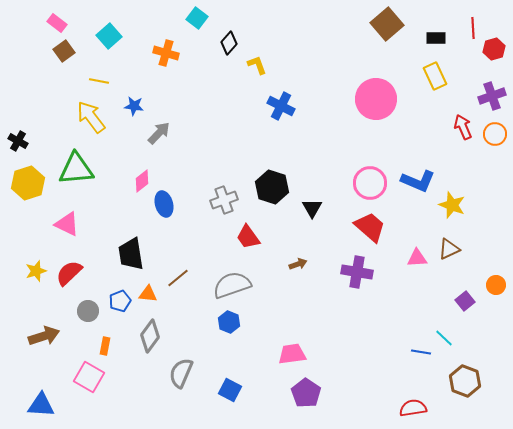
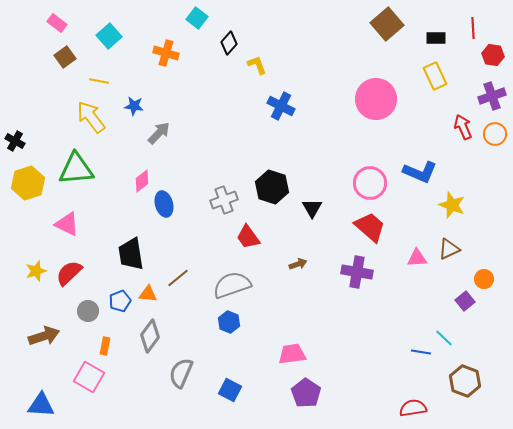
red hexagon at (494, 49): moved 1 px left, 6 px down; rotated 25 degrees clockwise
brown square at (64, 51): moved 1 px right, 6 px down
black cross at (18, 141): moved 3 px left
blue L-shape at (418, 181): moved 2 px right, 9 px up
orange circle at (496, 285): moved 12 px left, 6 px up
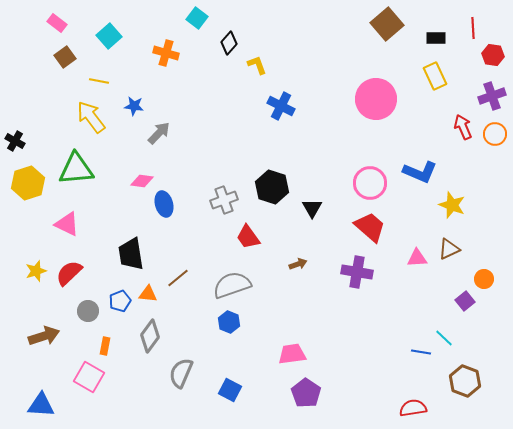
pink diamond at (142, 181): rotated 45 degrees clockwise
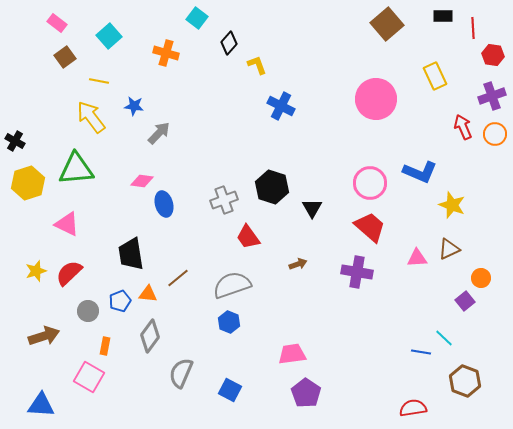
black rectangle at (436, 38): moved 7 px right, 22 px up
orange circle at (484, 279): moved 3 px left, 1 px up
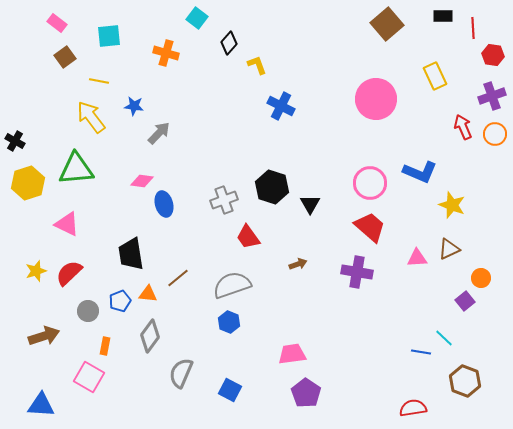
cyan square at (109, 36): rotated 35 degrees clockwise
black triangle at (312, 208): moved 2 px left, 4 px up
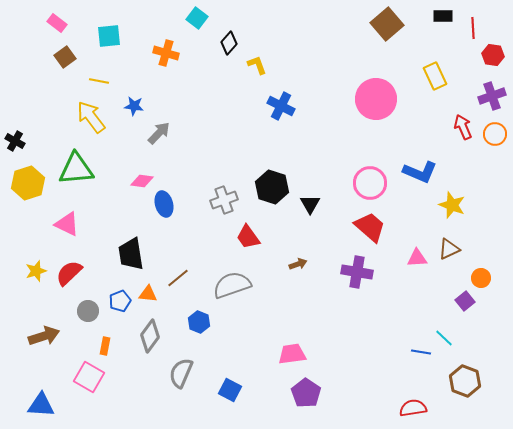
blue hexagon at (229, 322): moved 30 px left
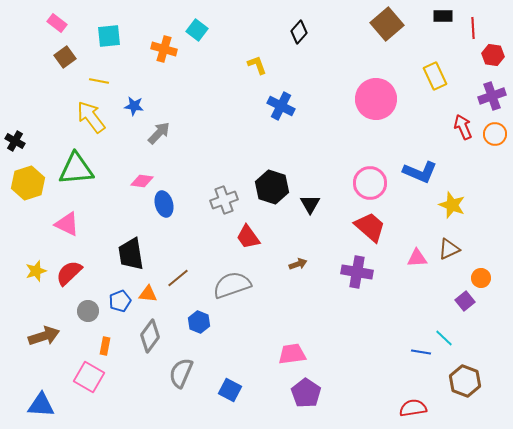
cyan square at (197, 18): moved 12 px down
black diamond at (229, 43): moved 70 px right, 11 px up
orange cross at (166, 53): moved 2 px left, 4 px up
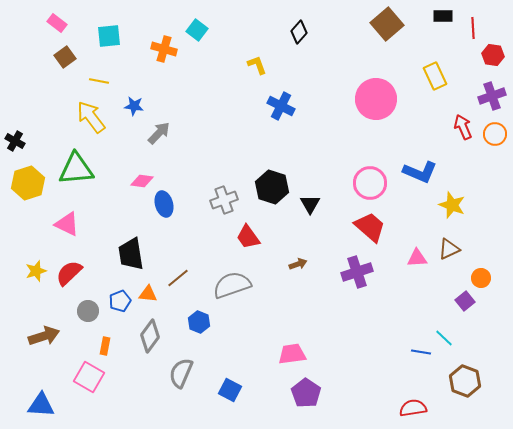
purple cross at (357, 272): rotated 28 degrees counterclockwise
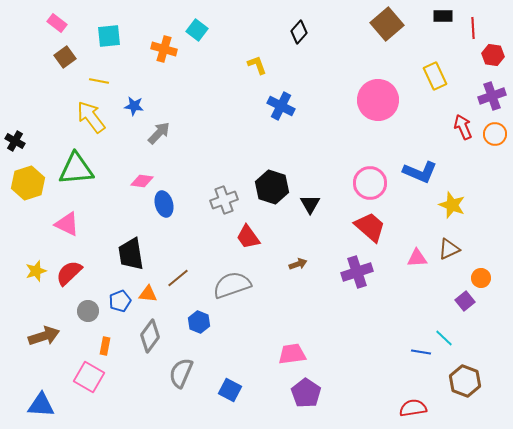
pink circle at (376, 99): moved 2 px right, 1 px down
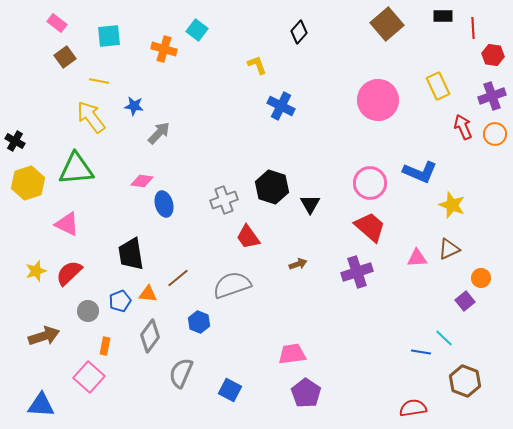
yellow rectangle at (435, 76): moved 3 px right, 10 px down
pink square at (89, 377): rotated 12 degrees clockwise
